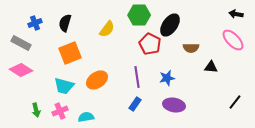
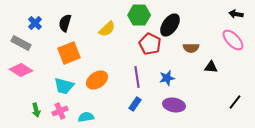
blue cross: rotated 24 degrees counterclockwise
yellow semicircle: rotated 12 degrees clockwise
orange square: moved 1 px left
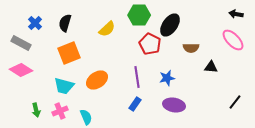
cyan semicircle: rotated 77 degrees clockwise
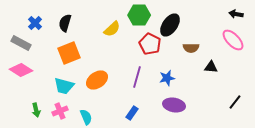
yellow semicircle: moved 5 px right
purple line: rotated 25 degrees clockwise
blue rectangle: moved 3 px left, 9 px down
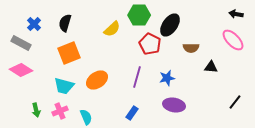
blue cross: moved 1 px left, 1 px down
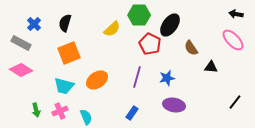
brown semicircle: rotated 56 degrees clockwise
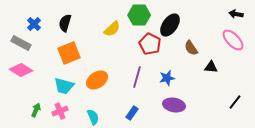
green arrow: rotated 144 degrees counterclockwise
cyan semicircle: moved 7 px right
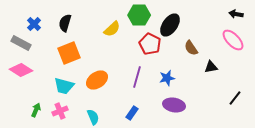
black triangle: rotated 16 degrees counterclockwise
black line: moved 4 px up
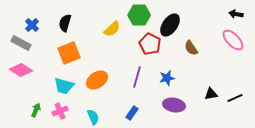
blue cross: moved 2 px left, 1 px down
black triangle: moved 27 px down
black line: rotated 28 degrees clockwise
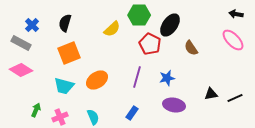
pink cross: moved 6 px down
